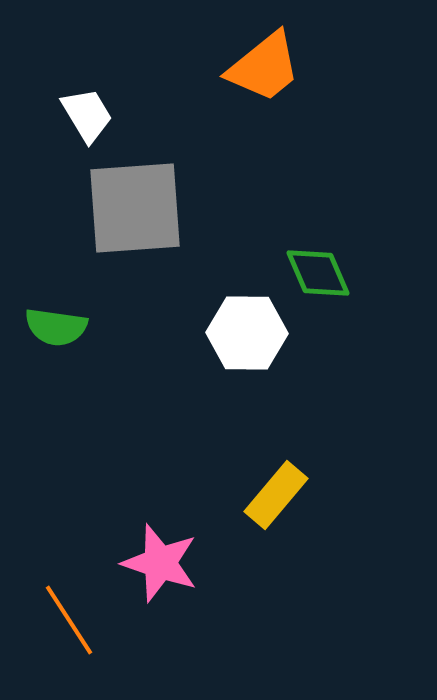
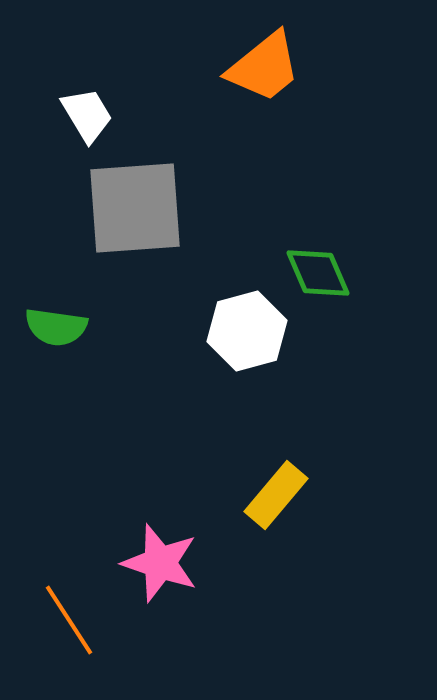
white hexagon: moved 2 px up; rotated 16 degrees counterclockwise
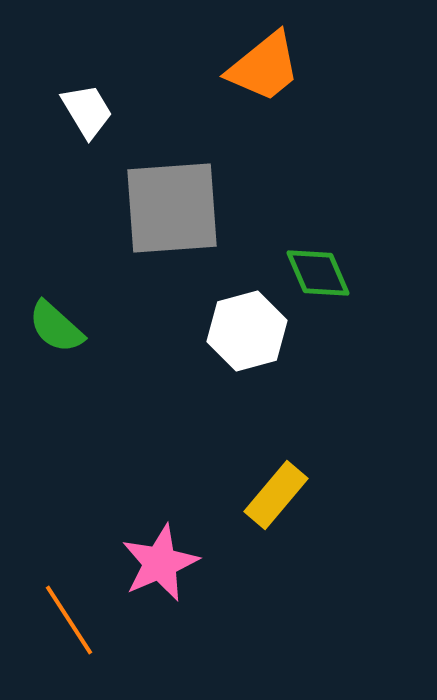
white trapezoid: moved 4 px up
gray square: moved 37 px right
green semicircle: rotated 34 degrees clockwise
pink star: rotated 30 degrees clockwise
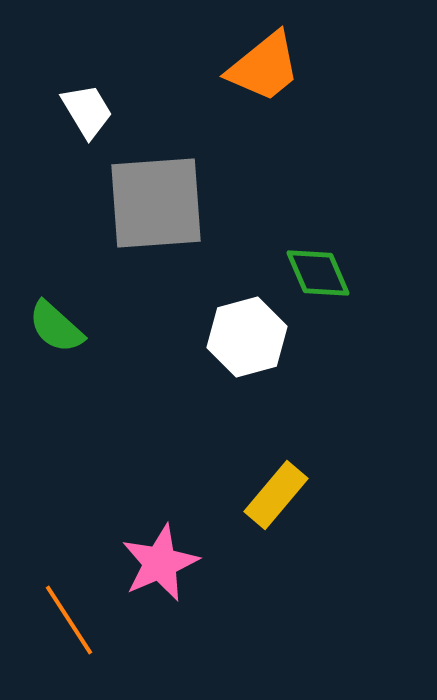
gray square: moved 16 px left, 5 px up
white hexagon: moved 6 px down
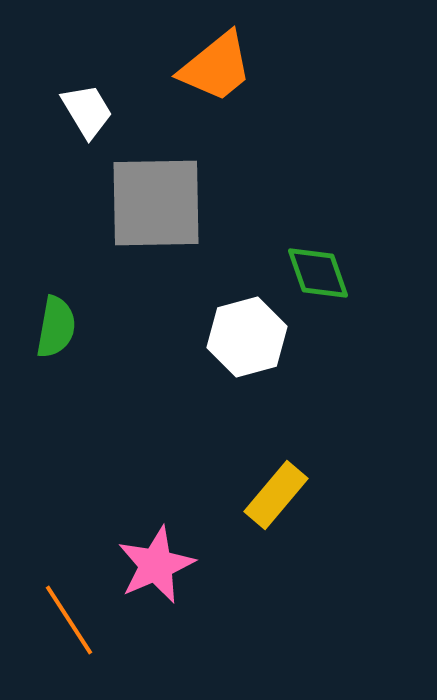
orange trapezoid: moved 48 px left
gray square: rotated 3 degrees clockwise
green diamond: rotated 4 degrees clockwise
green semicircle: rotated 122 degrees counterclockwise
pink star: moved 4 px left, 2 px down
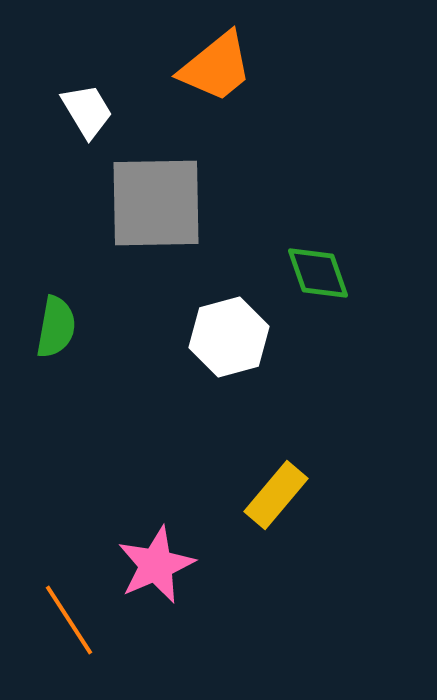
white hexagon: moved 18 px left
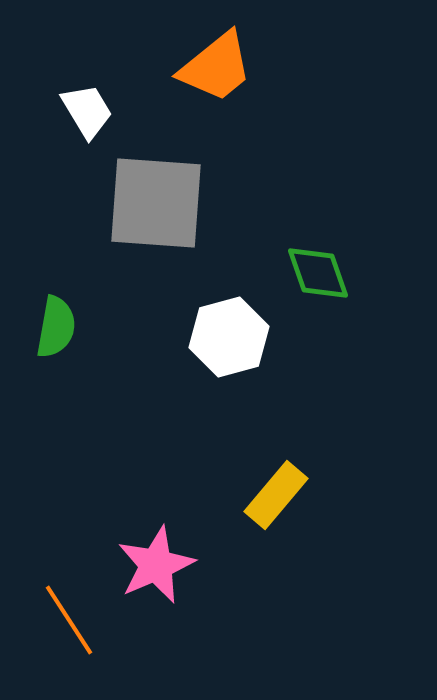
gray square: rotated 5 degrees clockwise
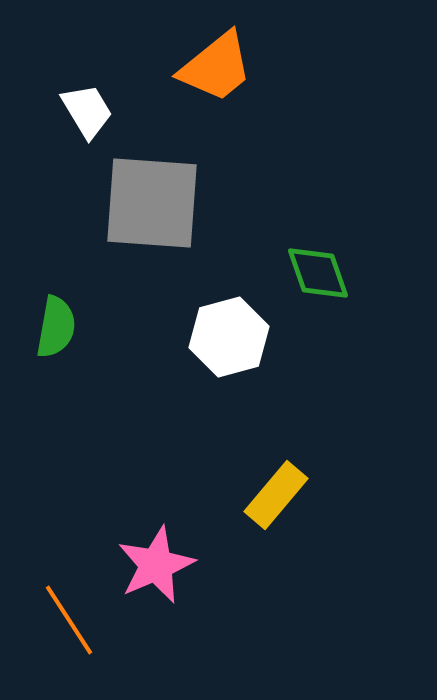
gray square: moved 4 px left
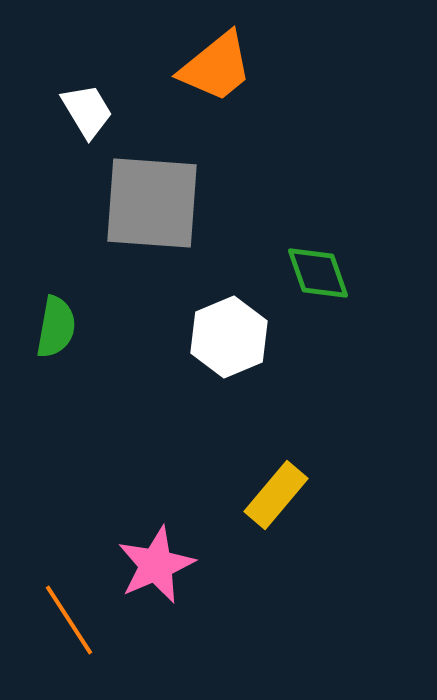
white hexagon: rotated 8 degrees counterclockwise
